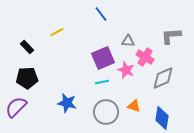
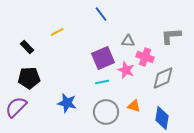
pink cross: rotated 12 degrees counterclockwise
black pentagon: moved 2 px right
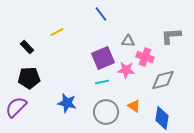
pink star: rotated 18 degrees counterclockwise
gray diamond: moved 2 px down; rotated 10 degrees clockwise
orange triangle: rotated 16 degrees clockwise
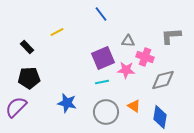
blue diamond: moved 2 px left, 1 px up
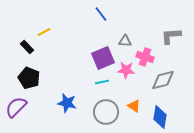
yellow line: moved 13 px left
gray triangle: moved 3 px left
black pentagon: rotated 25 degrees clockwise
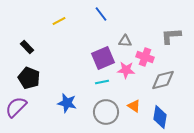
yellow line: moved 15 px right, 11 px up
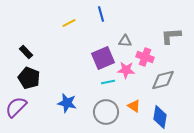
blue line: rotated 21 degrees clockwise
yellow line: moved 10 px right, 2 px down
black rectangle: moved 1 px left, 5 px down
cyan line: moved 6 px right
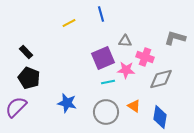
gray L-shape: moved 4 px right, 2 px down; rotated 20 degrees clockwise
gray diamond: moved 2 px left, 1 px up
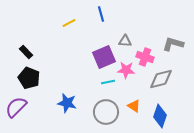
gray L-shape: moved 2 px left, 6 px down
purple square: moved 1 px right, 1 px up
blue diamond: moved 1 px up; rotated 10 degrees clockwise
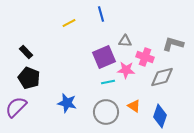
gray diamond: moved 1 px right, 2 px up
